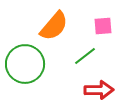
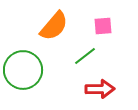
green circle: moved 2 px left, 6 px down
red arrow: moved 1 px right, 1 px up
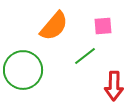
red arrow: moved 14 px right, 3 px up; rotated 92 degrees clockwise
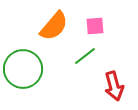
pink square: moved 8 px left
green circle: moved 1 px up
red arrow: rotated 16 degrees counterclockwise
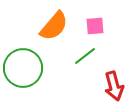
green circle: moved 1 px up
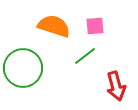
orange semicircle: rotated 112 degrees counterclockwise
red arrow: moved 2 px right
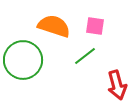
pink square: rotated 12 degrees clockwise
green circle: moved 8 px up
red arrow: moved 1 px right, 1 px up
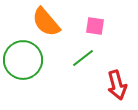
orange semicircle: moved 8 px left, 4 px up; rotated 148 degrees counterclockwise
green line: moved 2 px left, 2 px down
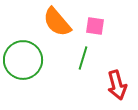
orange semicircle: moved 11 px right
green line: rotated 35 degrees counterclockwise
